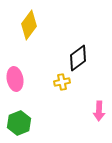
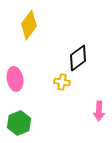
yellow cross: rotated 21 degrees clockwise
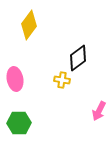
yellow cross: moved 2 px up
pink arrow: rotated 24 degrees clockwise
green hexagon: rotated 20 degrees clockwise
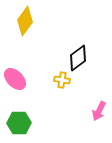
yellow diamond: moved 4 px left, 4 px up
pink ellipse: rotated 35 degrees counterclockwise
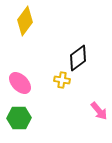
pink ellipse: moved 5 px right, 4 px down
pink arrow: rotated 66 degrees counterclockwise
green hexagon: moved 5 px up
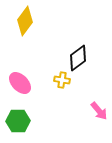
green hexagon: moved 1 px left, 3 px down
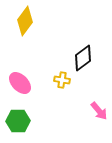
black diamond: moved 5 px right
